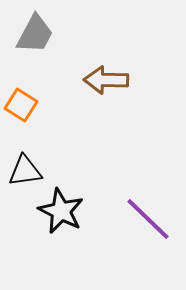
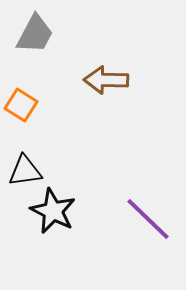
black star: moved 8 px left
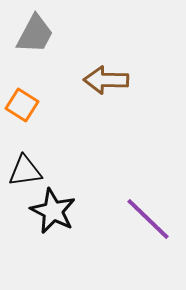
orange square: moved 1 px right
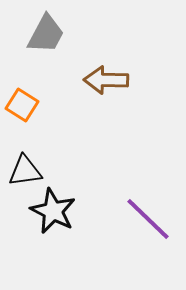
gray trapezoid: moved 11 px right
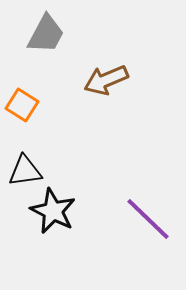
brown arrow: rotated 24 degrees counterclockwise
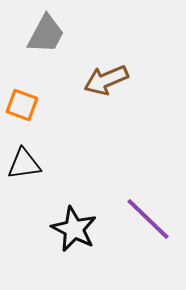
orange square: rotated 12 degrees counterclockwise
black triangle: moved 1 px left, 7 px up
black star: moved 21 px right, 18 px down
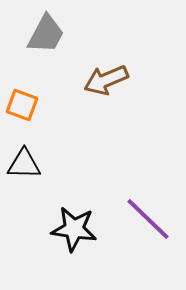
black triangle: rotated 9 degrees clockwise
black star: rotated 18 degrees counterclockwise
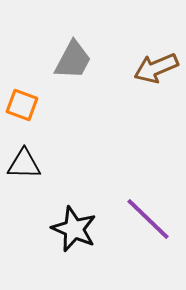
gray trapezoid: moved 27 px right, 26 px down
brown arrow: moved 50 px right, 12 px up
black star: rotated 15 degrees clockwise
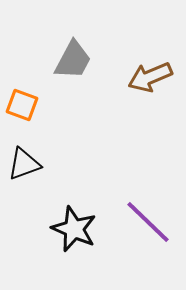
brown arrow: moved 6 px left, 9 px down
black triangle: rotated 21 degrees counterclockwise
purple line: moved 3 px down
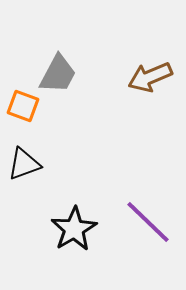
gray trapezoid: moved 15 px left, 14 px down
orange square: moved 1 px right, 1 px down
black star: rotated 18 degrees clockwise
